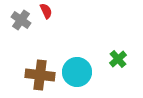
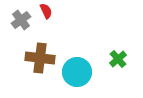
gray cross: rotated 18 degrees clockwise
brown cross: moved 17 px up
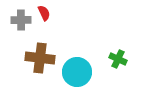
red semicircle: moved 2 px left, 2 px down
gray cross: rotated 36 degrees clockwise
green cross: rotated 24 degrees counterclockwise
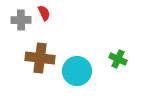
cyan circle: moved 1 px up
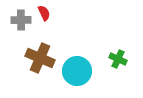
brown cross: rotated 16 degrees clockwise
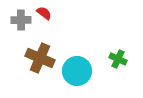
red semicircle: rotated 28 degrees counterclockwise
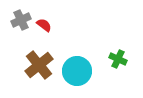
red semicircle: moved 12 px down
gray cross: rotated 24 degrees counterclockwise
brown cross: moved 1 px left, 7 px down; rotated 28 degrees clockwise
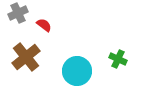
gray cross: moved 3 px left, 7 px up
brown cross: moved 13 px left, 8 px up
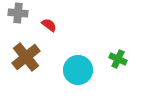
gray cross: rotated 30 degrees clockwise
red semicircle: moved 5 px right
cyan circle: moved 1 px right, 1 px up
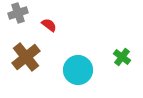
gray cross: rotated 24 degrees counterclockwise
green cross: moved 4 px right, 2 px up; rotated 12 degrees clockwise
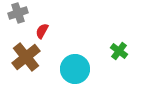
red semicircle: moved 7 px left, 6 px down; rotated 98 degrees counterclockwise
green cross: moved 3 px left, 6 px up
cyan circle: moved 3 px left, 1 px up
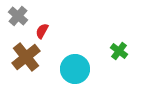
gray cross: moved 3 px down; rotated 30 degrees counterclockwise
